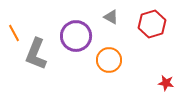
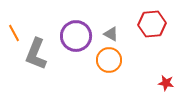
gray triangle: moved 17 px down
red hexagon: rotated 12 degrees clockwise
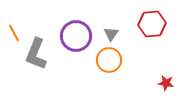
gray triangle: rotated 35 degrees clockwise
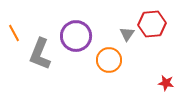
gray triangle: moved 16 px right
gray L-shape: moved 4 px right
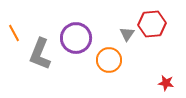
purple circle: moved 2 px down
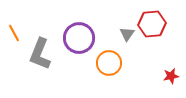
purple circle: moved 3 px right
orange circle: moved 3 px down
red star: moved 5 px right, 7 px up; rotated 21 degrees counterclockwise
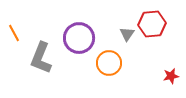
gray L-shape: moved 1 px right, 4 px down
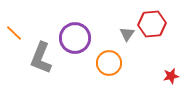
orange line: rotated 18 degrees counterclockwise
purple circle: moved 4 px left
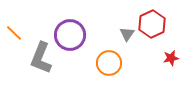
red hexagon: rotated 20 degrees counterclockwise
purple circle: moved 5 px left, 3 px up
red star: moved 18 px up
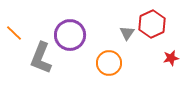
gray triangle: moved 1 px up
